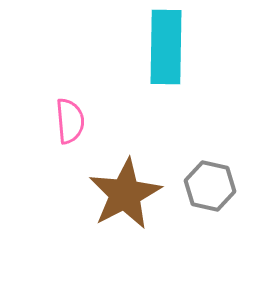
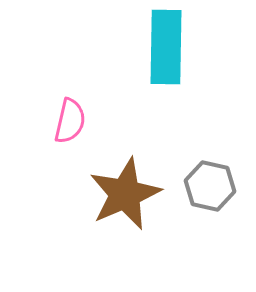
pink semicircle: rotated 18 degrees clockwise
brown star: rotated 4 degrees clockwise
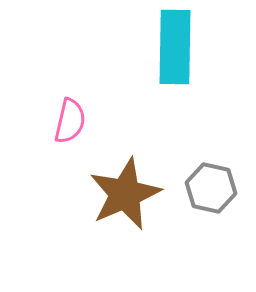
cyan rectangle: moved 9 px right
gray hexagon: moved 1 px right, 2 px down
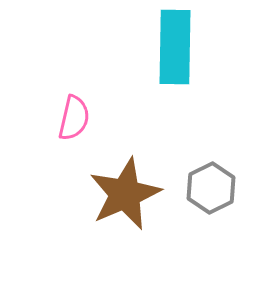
pink semicircle: moved 4 px right, 3 px up
gray hexagon: rotated 21 degrees clockwise
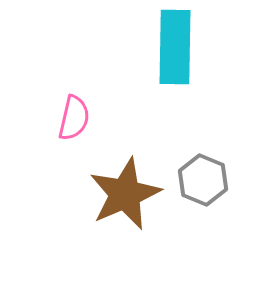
gray hexagon: moved 8 px left, 8 px up; rotated 12 degrees counterclockwise
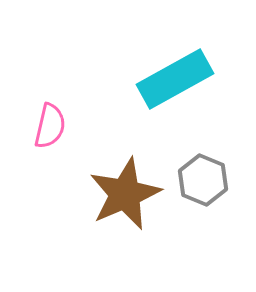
cyan rectangle: moved 32 px down; rotated 60 degrees clockwise
pink semicircle: moved 24 px left, 8 px down
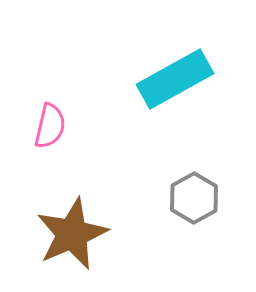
gray hexagon: moved 9 px left, 18 px down; rotated 9 degrees clockwise
brown star: moved 53 px left, 40 px down
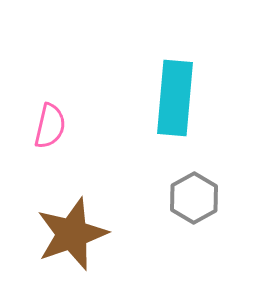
cyan rectangle: moved 19 px down; rotated 56 degrees counterclockwise
brown star: rotated 4 degrees clockwise
